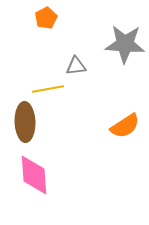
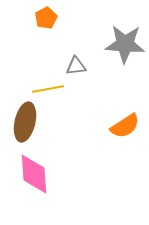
brown ellipse: rotated 15 degrees clockwise
pink diamond: moved 1 px up
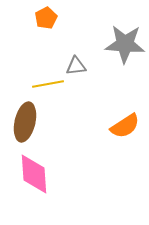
yellow line: moved 5 px up
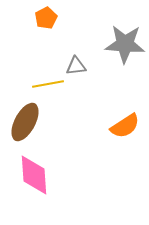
brown ellipse: rotated 15 degrees clockwise
pink diamond: moved 1 px down
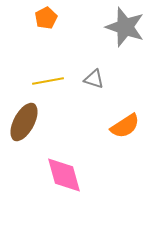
gray star: moved 17 px up; rotated 15 degrees clockwise
gray triangle: moved 18 px right, 13 px down; rotated 25 degrees clockwise
yellow line: moved 3 px up
brown ellipse: moved 1 px left
pink diamond: moved 30 px right; rotated 12 degrees counterclockwise
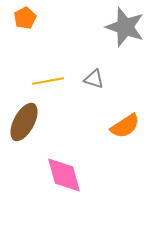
orange pentagon: moved 21 px left
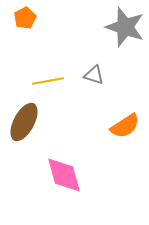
gray triangle: moved 4 px up
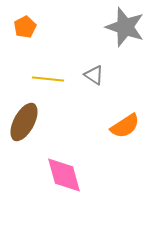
orange pentagon: moved 9 px down
gray triangle: rotated 15 degrees clockwise
yellow line: moved 2 px up; rotated 16 degrees clockwise
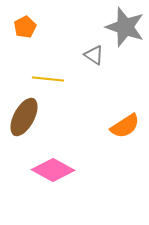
gray triangle: moved 20 px up
brown ellipse: moved 5 px up
pink diamond: moved 11 px left, 5 px up; rotated 45 degrees counterclockwise
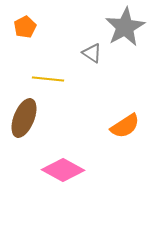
gray star: rotated 24 degrees clockwise
gray triangle: moved 2 px left, 2 px up
brown ellipse: moved 1 px down; rotated 6 degrees counterclockwise
pink diamond: moved 10 px right
